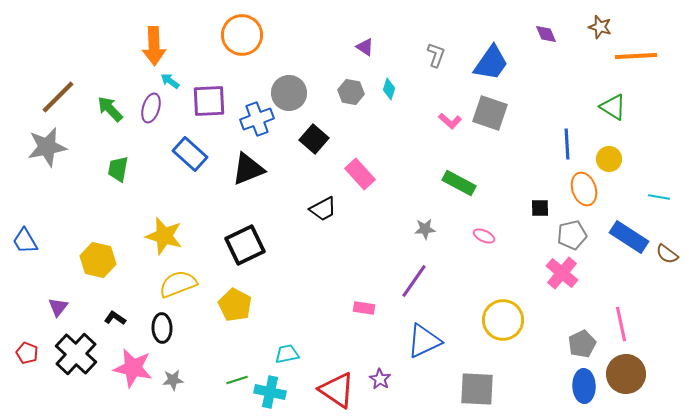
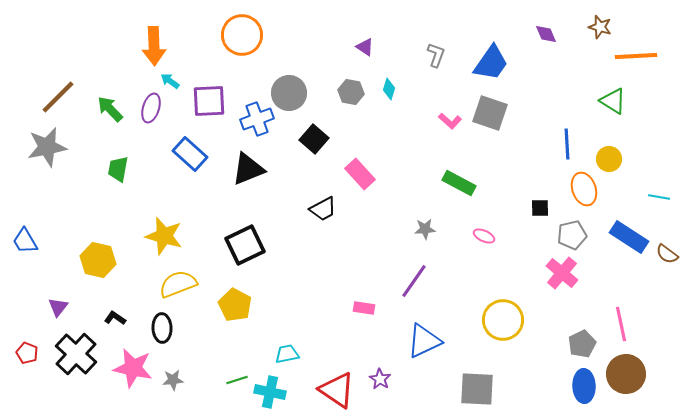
green triangle at (613, 107): moved 6 px up
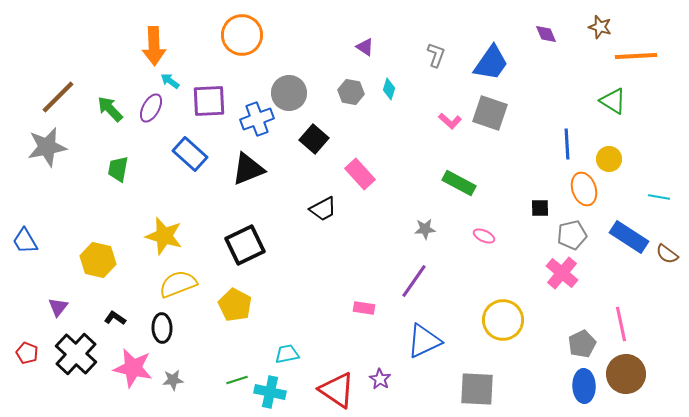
purple ellipse at (151, 108): rotated 12 degrees clockwise
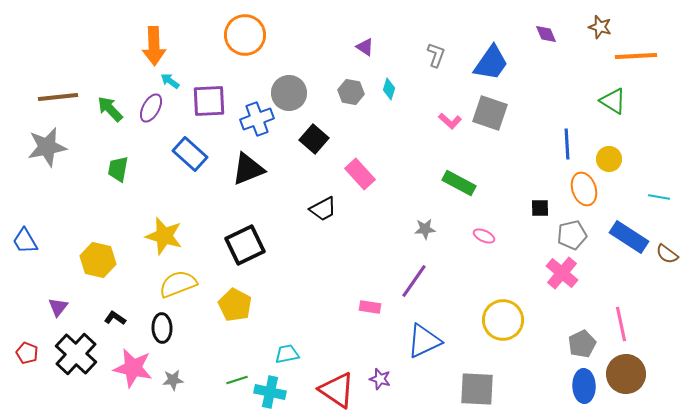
orange circle at (242, 35): moved 3 px right
brown line at (58, 97): rotated 39 degrees clockwise
pink rectangle at (364, 308): moved 6 px right, 1 px up
purple star at (380, 379): rotated 15 degrees counterclockwise
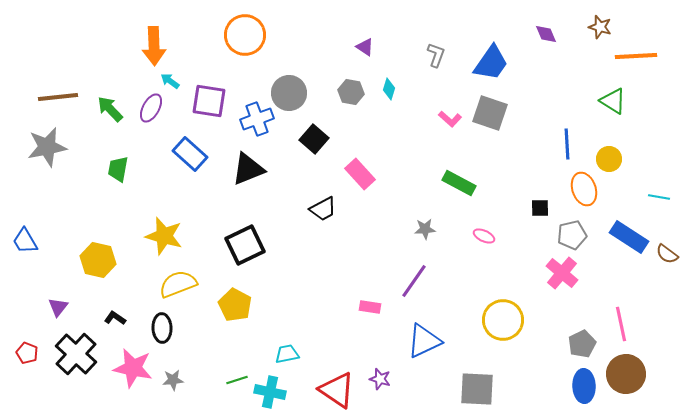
purple square at (209, 101): rotated 12 degrees clockwise
pink L-shape at (450, 121): moved 2 px up
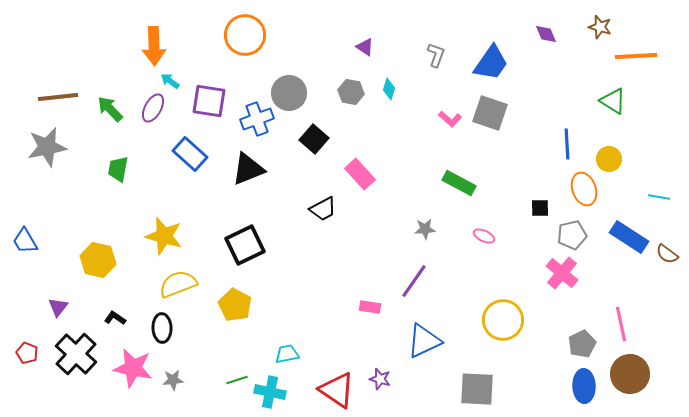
purple ellipse at (151, 108): moved 2 px right
brown circle at (626, 374): moved 4 px right
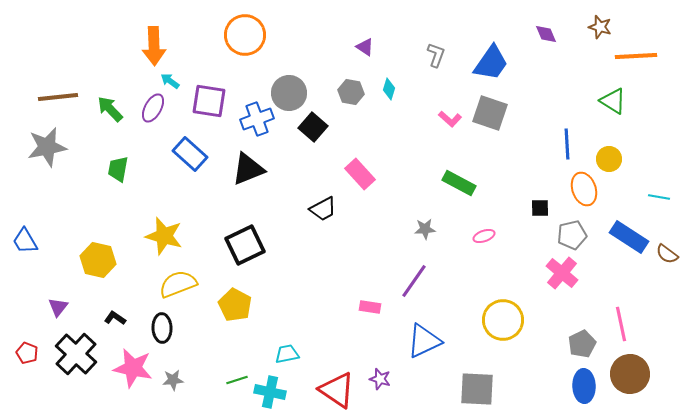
black square at (314, 139): moved 1 px left, 12 px up
pink ellipse at (484, 236): rotated 45 degrees counterclockwise
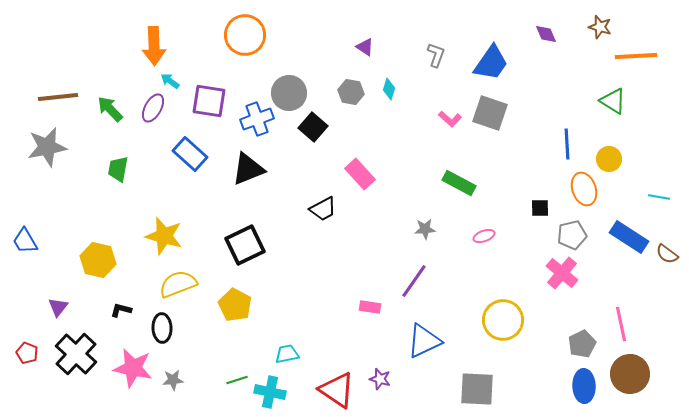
black L-shape at (115, 318): moved 6 px right, 8 px up; rotated 20 degrees counterclockwise
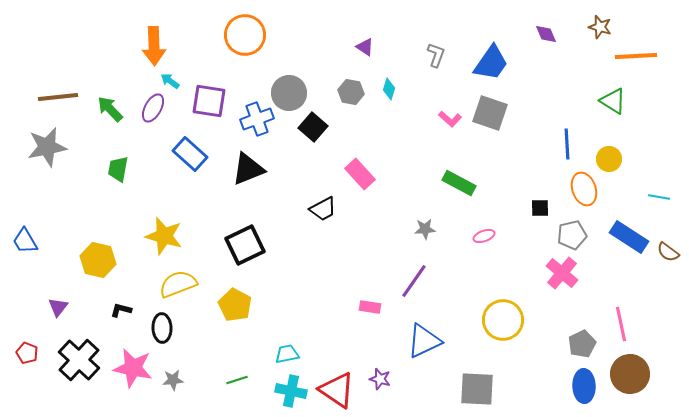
brown semicircle at (667, 254): moved 1 px right, 2 px up
black cross at (76, 354): moved 3 px right, 6 px down
cyan cross at (270, 392): moved 21 px right, 1 px up
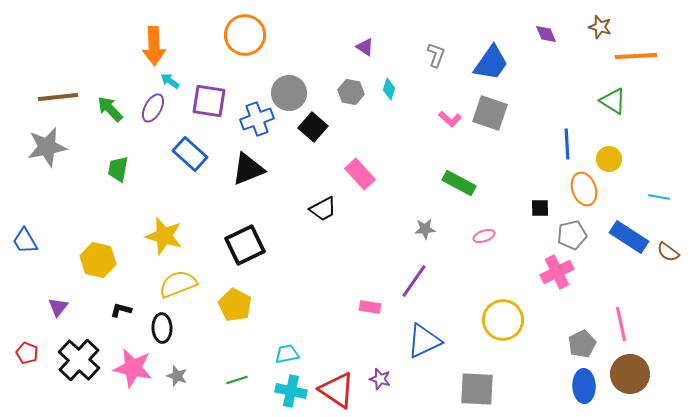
pink cross at (562, 273): moved 5 px left, 1 px up; rotated 24 degrees clockwise
gray star at (173, 380): moved 4 px right, 4 px up; rotated 25 degrees clockwise
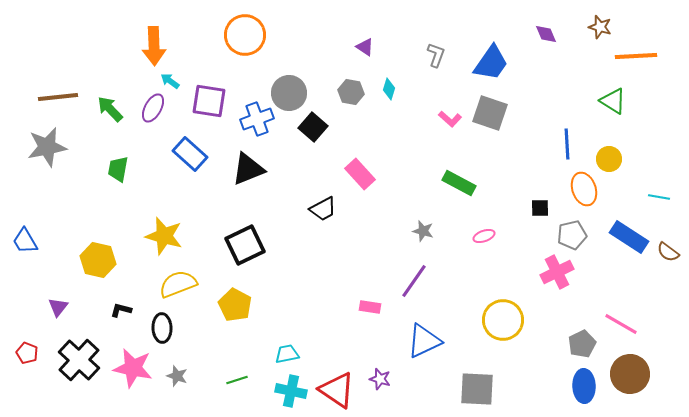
gray star at (425, 229): moved 2 px left, 2 px down; rotated 20 degrees clockwise
pink line at (621, 324): rotated 48 degrees counterclockwise
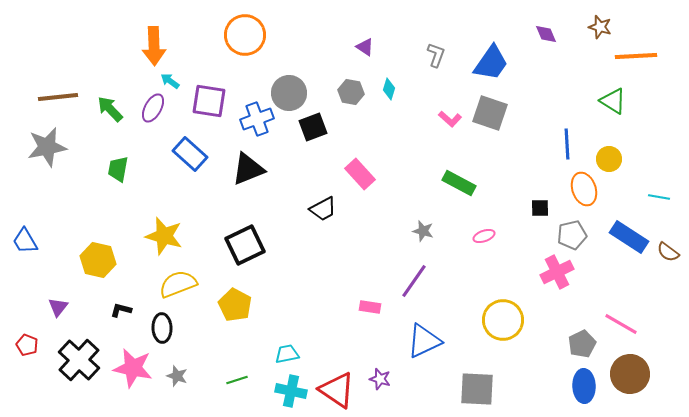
black square at (313, 127): rotated 28 degrees clockwise
red pentagon at (27, 353): moved 8 px up
